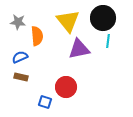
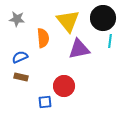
gray star: moved 1 px left, 3 px up
orange semicircle: moved 6 px right, 2 px down
cyan line: moved 2 px right
red circle: moved 2 px left, 1 px up
blue square: rotated 24 degrees counterclockwise
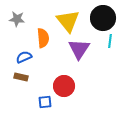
purple triangle: rotated 45 degrees counterclockwise
blue semicircle: moved 4 px right
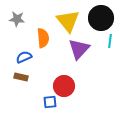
black circle: moved 2 px left
purple triangle: rotated 10 degrees clockwise
blue square: moved 5 px right
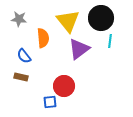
gray star: moved 2 px right
purple triangle: rotated 10 degrees clockwise
blue semicircle: moved 1 px up; rotated 105 degrees counterclockwise
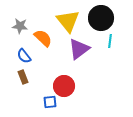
gray star: moved 1 px right, 7 px down
orange semicircle: rotated 42 degrees counterclockwise
brown rectangle: moved 2 px right; rotated 56 degrees clockwise
